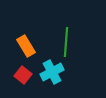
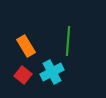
green line: moved 2 px right, 1 px up
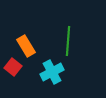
red square: moved 10 px left, 8 px up
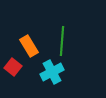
green line: moved 6 px left
orange rectangle: moved 3 px right
